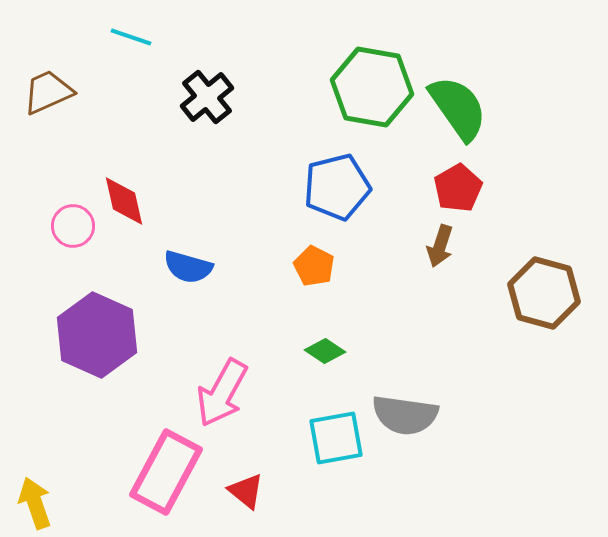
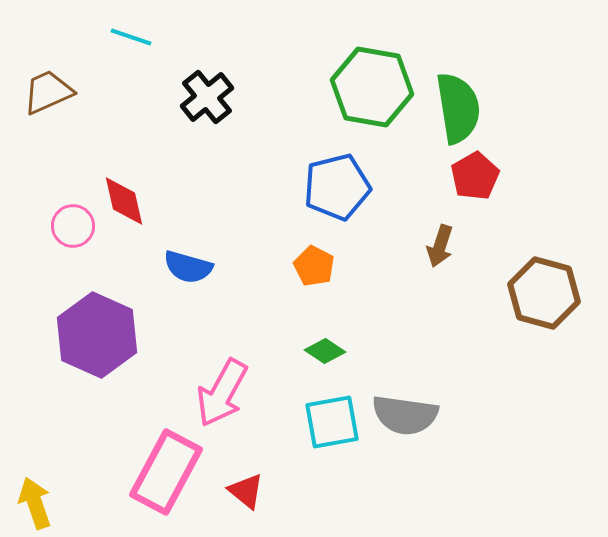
green semicircle: rotated 26 degrees clockwise
red pentagon: moved 17 px right, 12 px up
cyan square: moved 4 px left, 16 px up
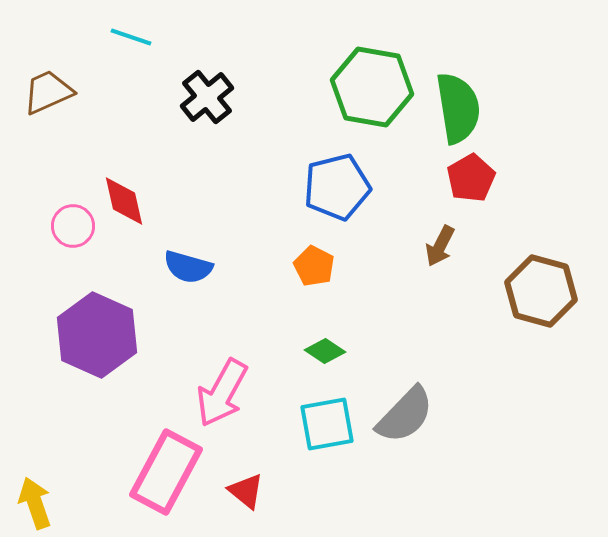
red pentagon: moved 4 px left, 2 px down
brown arrow: rotated 9 degrees clockwise
brown hexagon: moved 3 px left, 2 px up
gray semicircle: rotated 54 degrees counterclockwise
cyan square: moved 5 px left, 2 px down
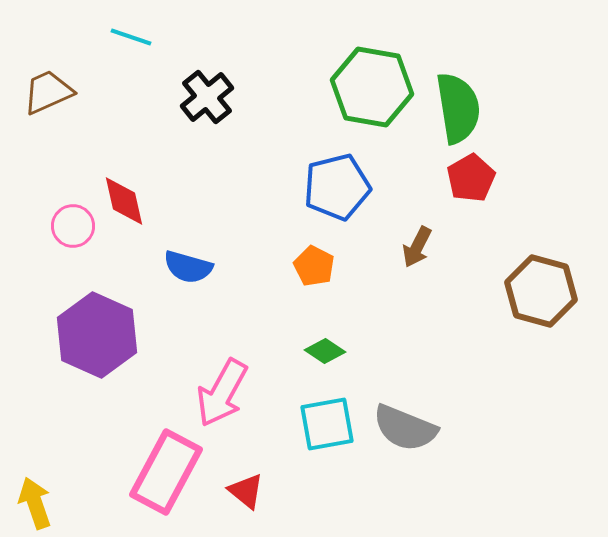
brown arrow: moved 23 px left, 1 px down
gray semicircle: moved 13 px down; rotated 68 degrees clockwise
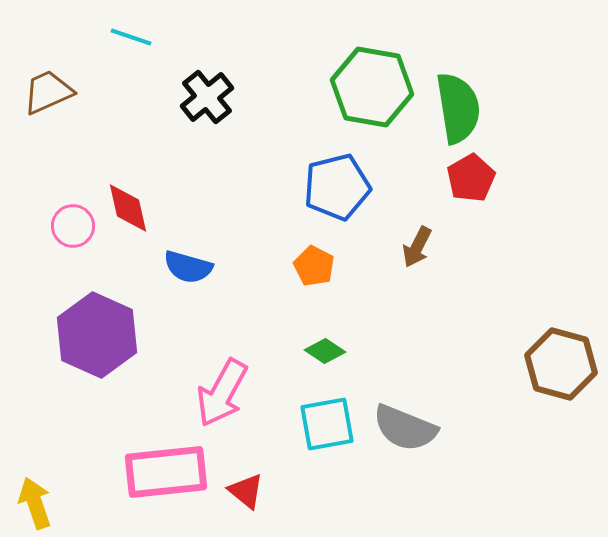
red diamond: moved 4 px right, 7 px down
brown hexagon: moved 20 px right, 73 px down
pink rectangle: rotated 56 degrees clockwise
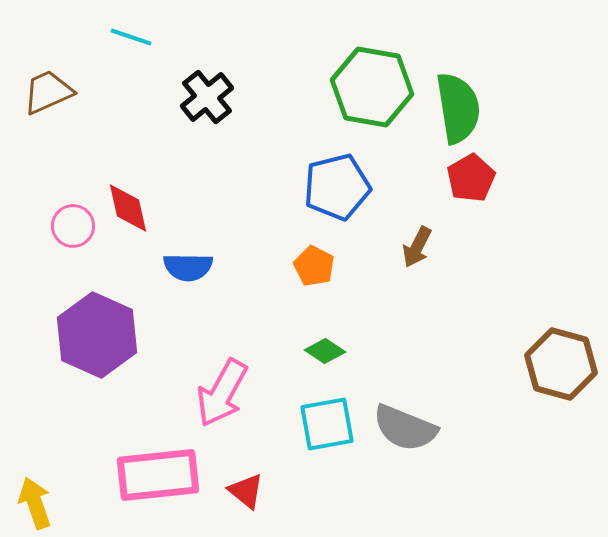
blue semicircle: rotated 15 degrees counterclockwise
pink rectangle: moved 8 px left, 3 px down
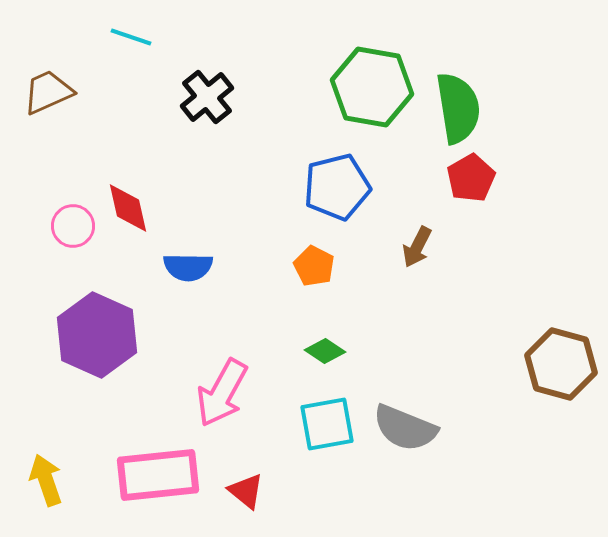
yellow arrow: moved 11 px right, 23 px up
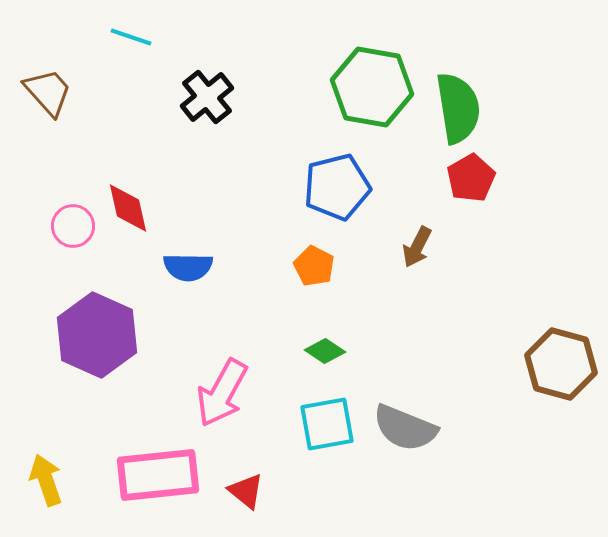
brown trapezoid: rotated 72 degrees clockwise
